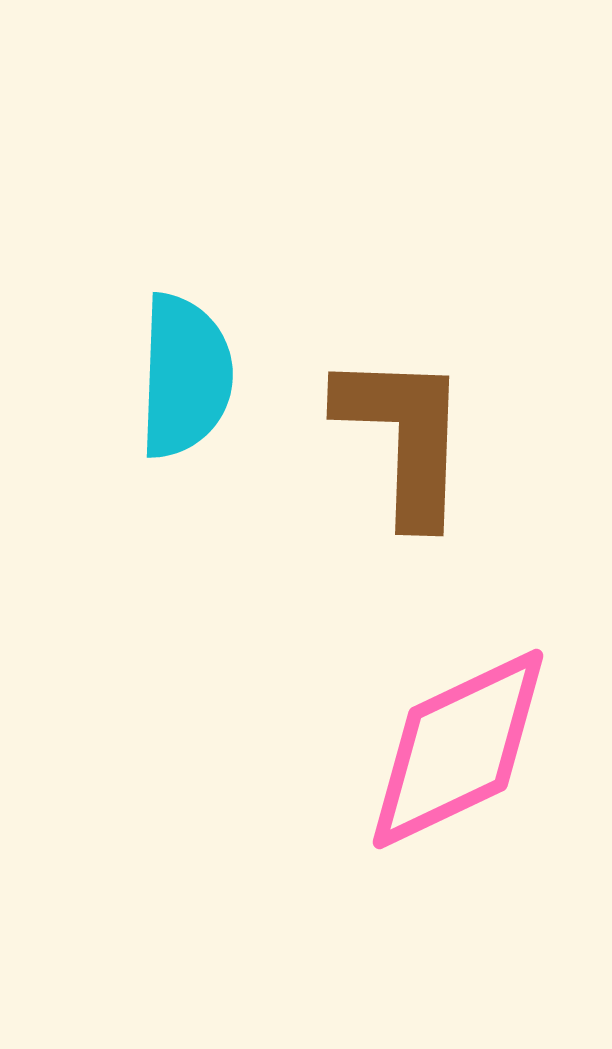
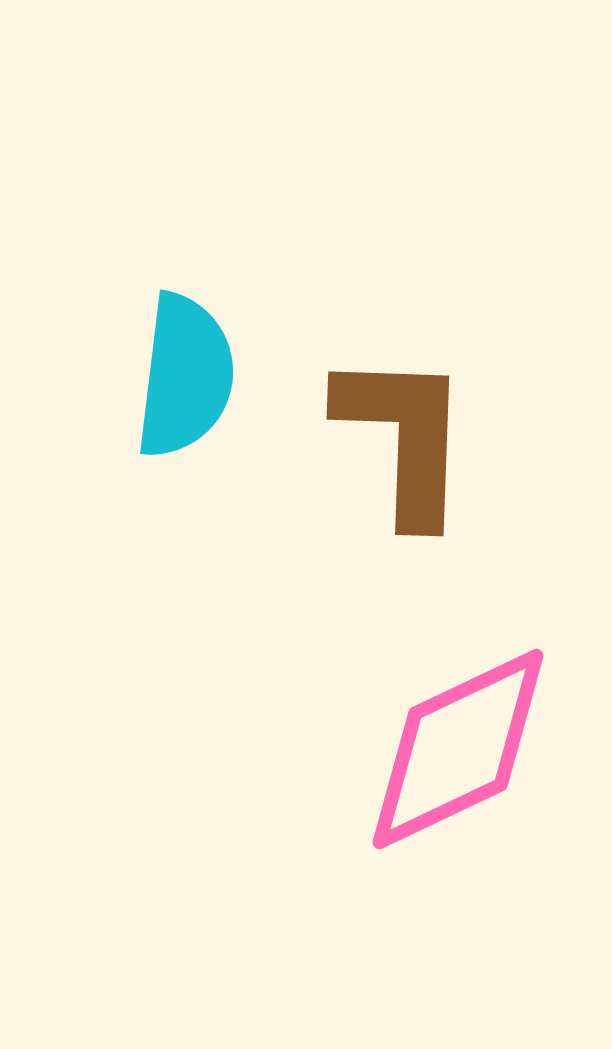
cyan semicircle: rotated 5 degrees clockwise
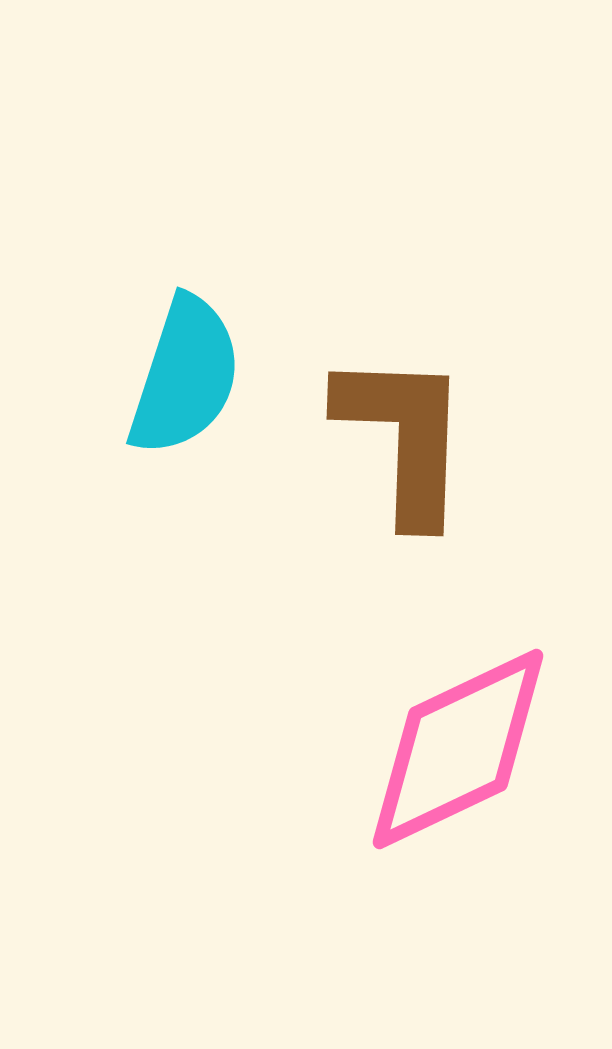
cyan semicircle: rotated 11 degrees clockwise
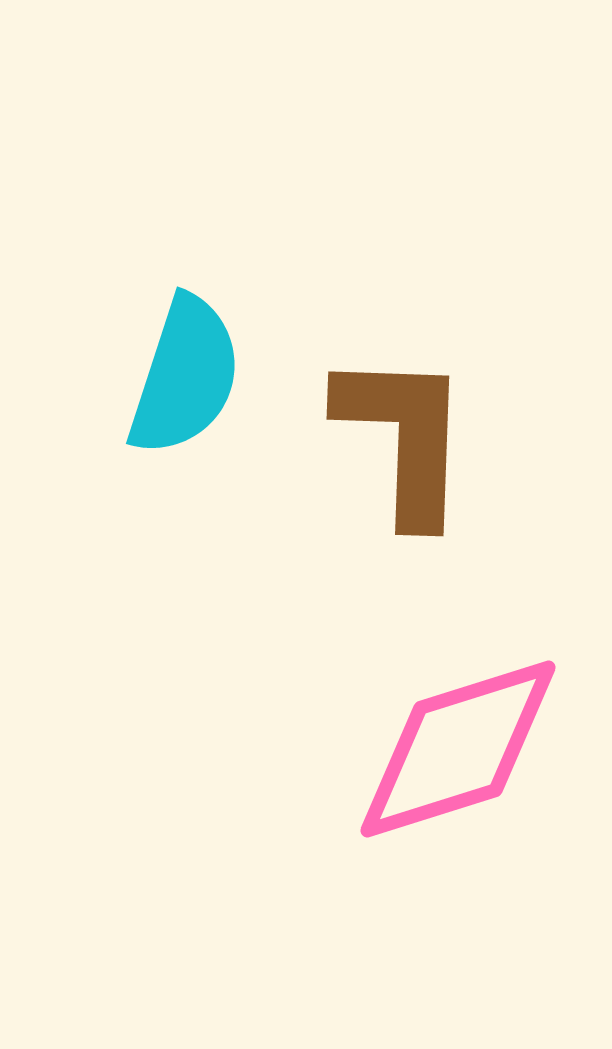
pink diamond: rotated 8 degrees clockwise
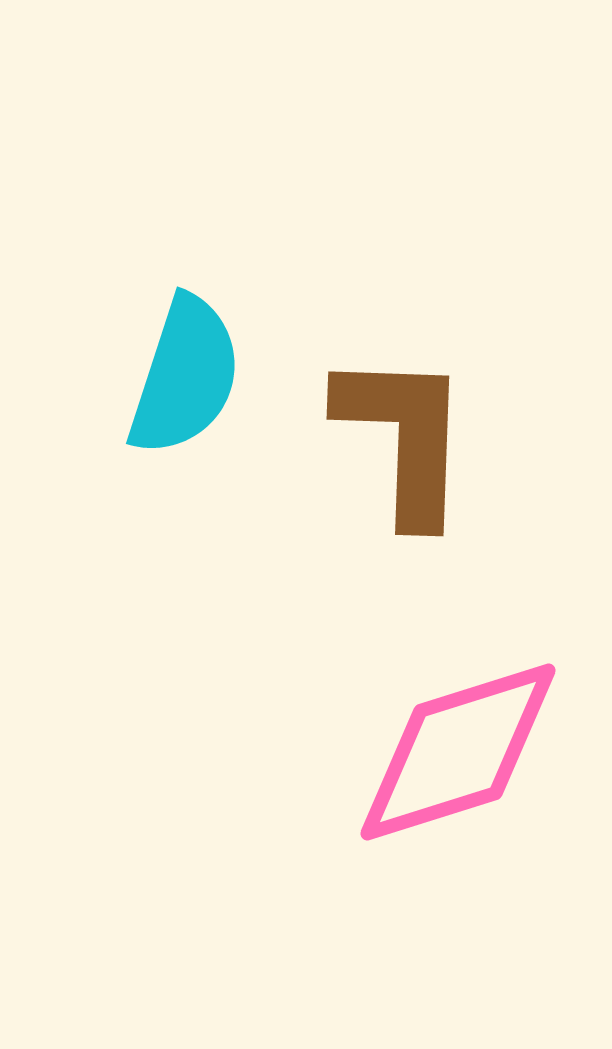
pink diamond: moved 3 px down
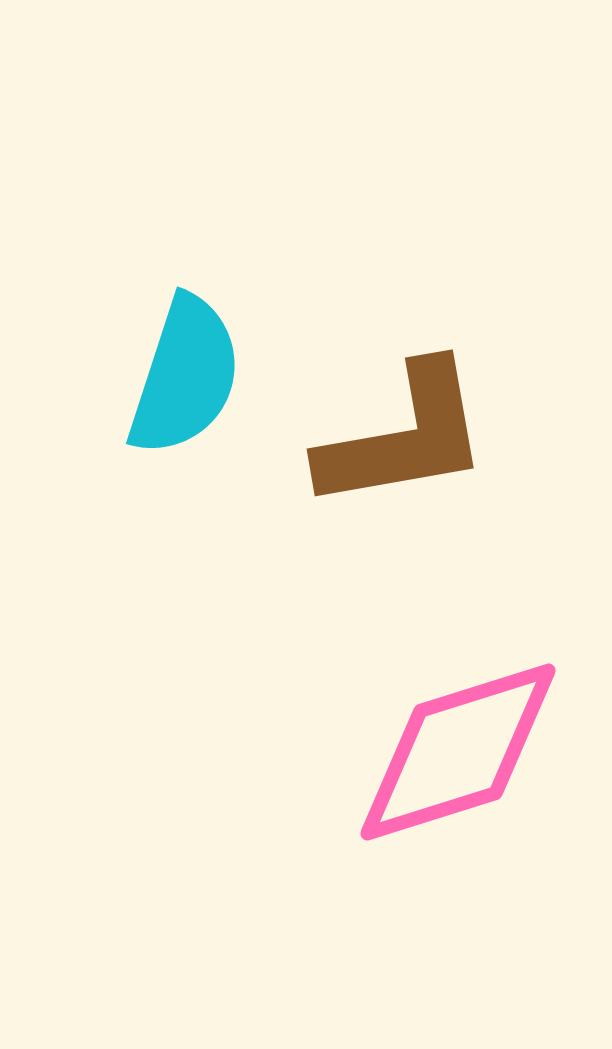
brown L-shape: rotated 78 degrees clockwise
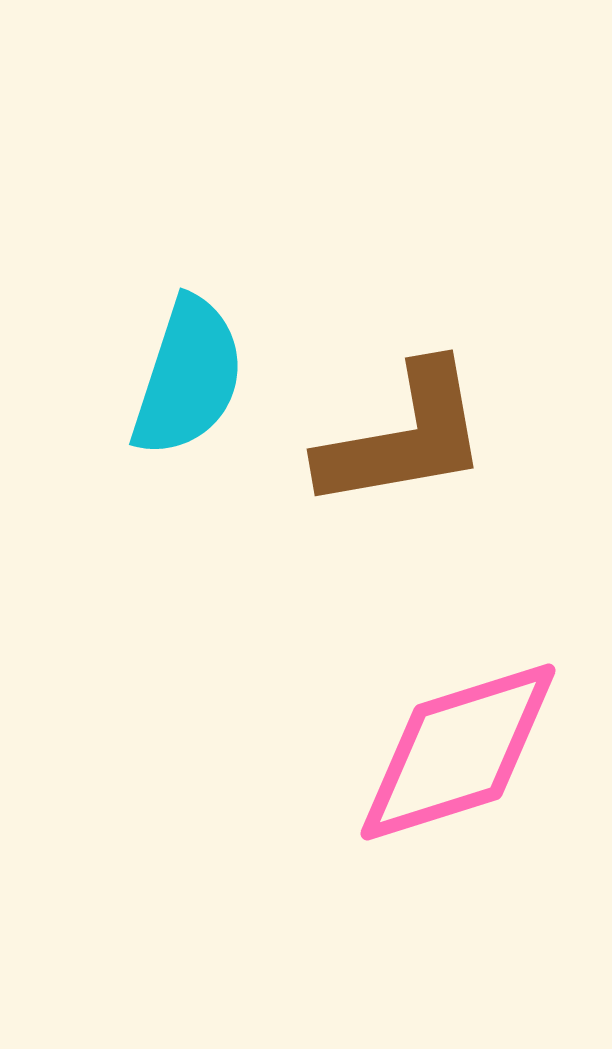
cyan semicircle: moved 3 px right, 1 px down
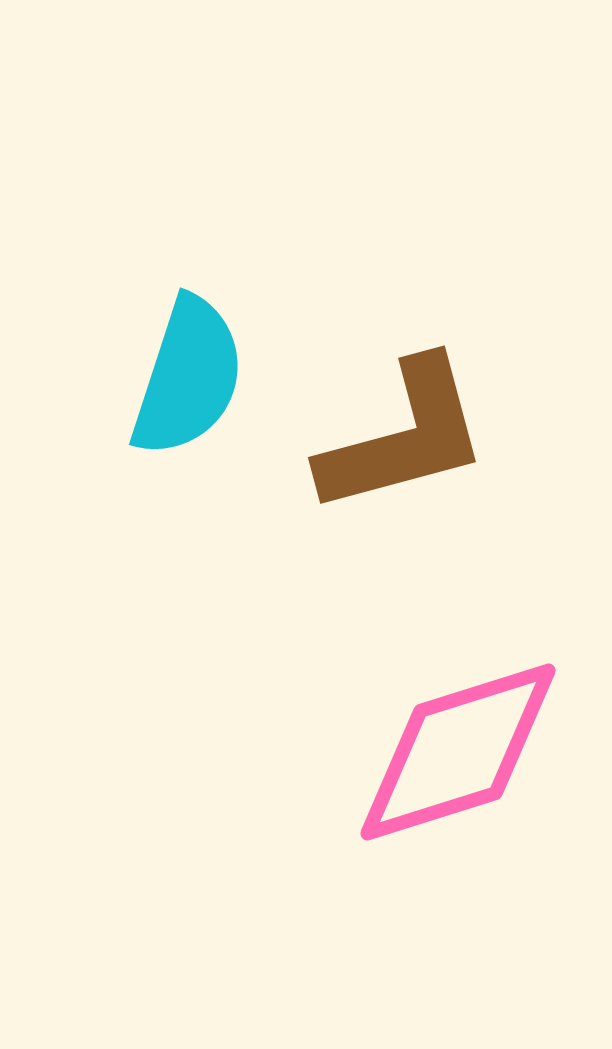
brown L-shape: rotated 5 degrees counterclockwise
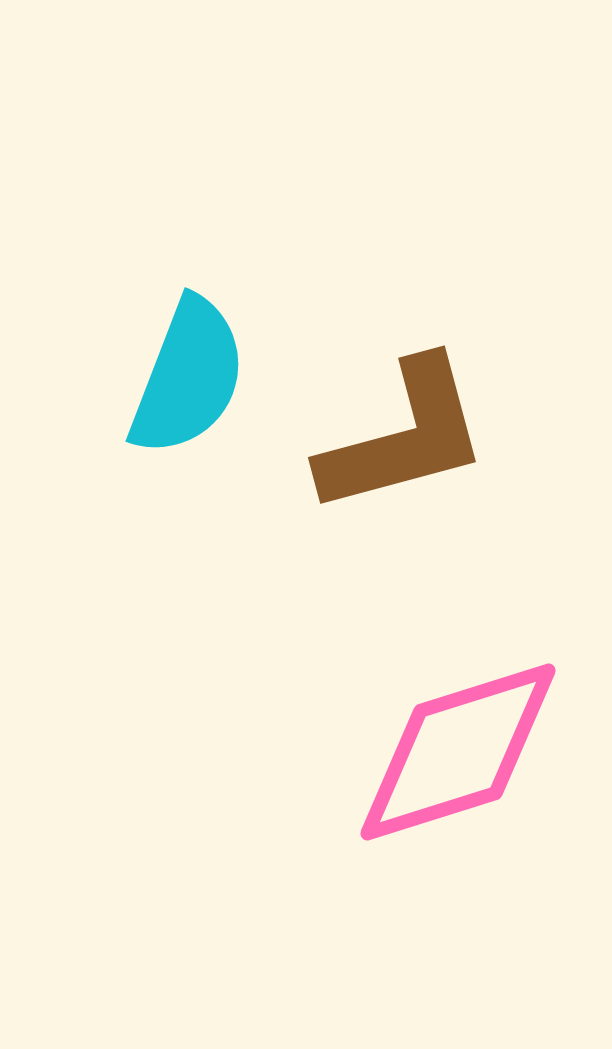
cyan semicircle: rotated 3 degrees clockwise
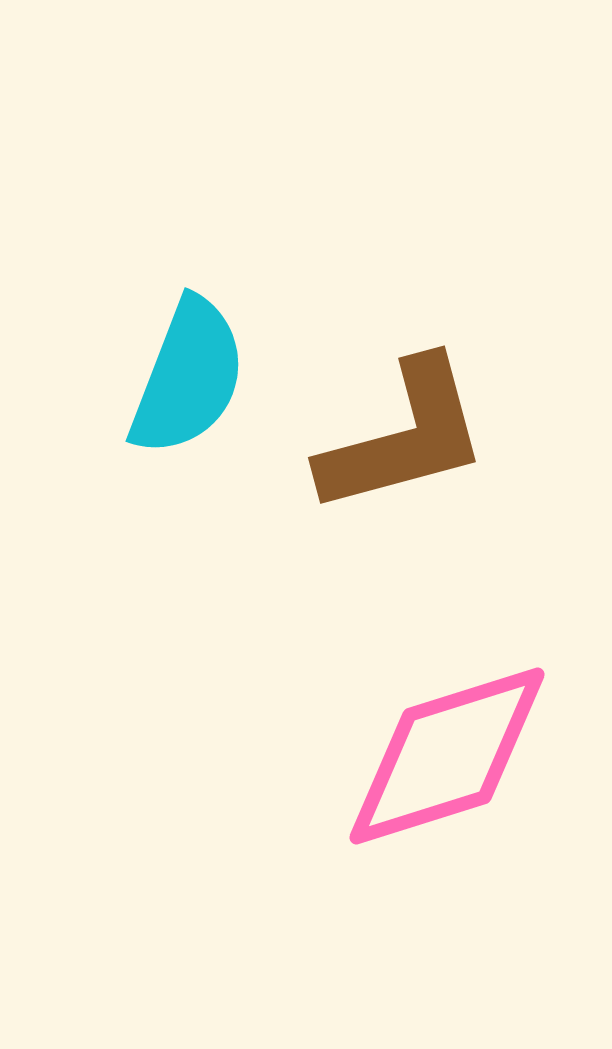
pink diamond: moved 11 px left, 4 px down
